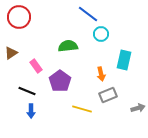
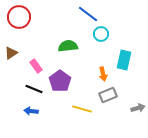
orange arrow: moved 2 px right
black line: moved 7 px right, 2 px up
blue arrow: rotated 96 degrees clockwise
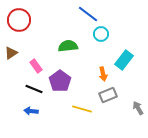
red circle: moved 3 px down
cyan rectangle: rotated 24 degrees clockwise
gray arrow: rotated 104 degrees counterclockwise
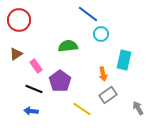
brown triangle: moved 5 px right, 1 px down
cyan rectangle: rotated 24 degrees counterclockwise
gray rectangle: rotated 12 degrees counterclockwise
yellow line: rotated 18 degrees clockwise
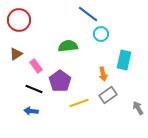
yellow line: moved 3 px left, 6 px up; rotated 54 degrees counterclockwise
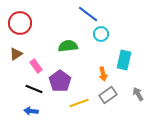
red circle: moved 1 px right, 3 px down
gray arrow: moved 14 px up
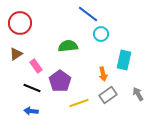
black line: moved 2 px left, 1 px up
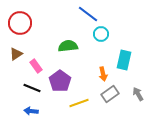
gray rectangle: moved 2 px right, 1 px up
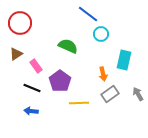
green semicircle: rotated 30 degrees clockwise
yellow line: rotated 18 degrees clockwise
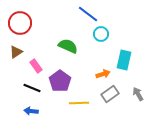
brown triangle: moved 2 px up
orange arrow: rotated 96 degrees counterclockwise
